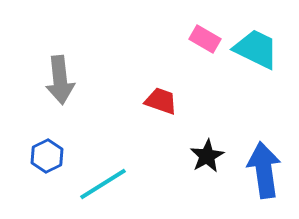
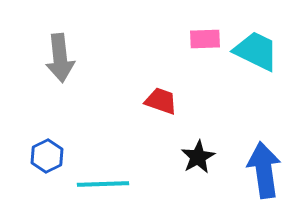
pink rectangle: rotated 32 degrees counterclockwise
cyan trapezoid: moved 2 px down
gray arrow: moved 22 px up
black star: moved 9 px left, 1 px down
cyan line: rotated 30 degrees clockwise
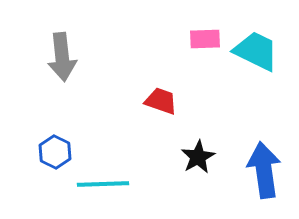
gray arrow: moved 2 px right, 1 px up
blue hexagon: moved 8 px right, 4 px up; rotated 8 degrees counterclockwise
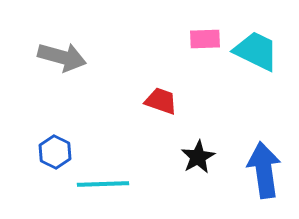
gray arrow: rotated 69 degrees counterclockwise
